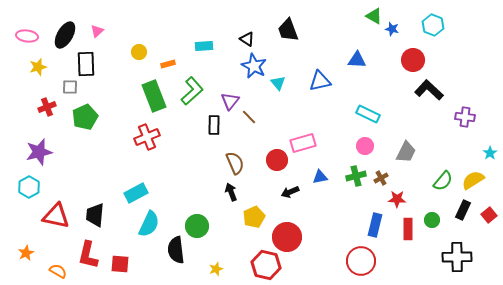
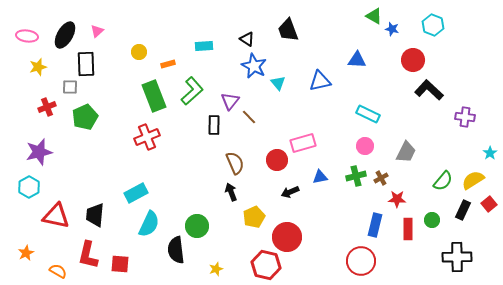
red square at (489, 215): moved 11 px up
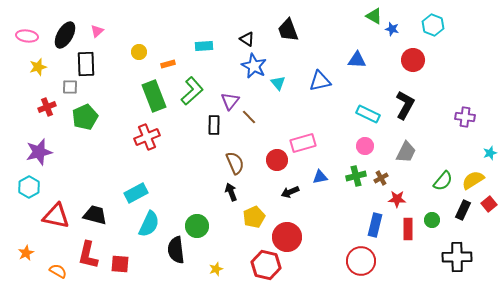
black L-shape at (429, 90): moved 24 px left, 15 px down; rotated 76 degrees clockwise
cyan star at (490, 153): rotated 16 degrees clockwise
black trapezoid at (95, 215): rotated 100 degrees clockwise
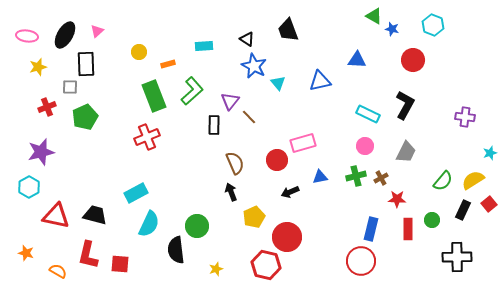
purple star at (39, 152): moved 2 px right
blue rectangle at (375, 225): moved 4 px left, 4 px down
orange star at (26, 253): rotated 28 degrees counterclockwise
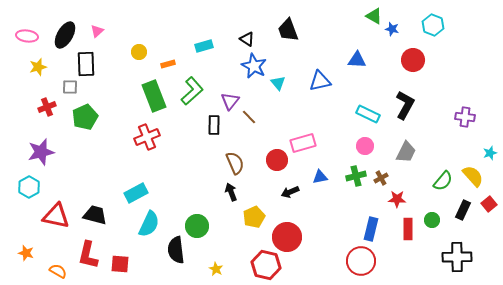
cyan rectangle at (204, 46): rotated 12 degrees counterclockwise
yellow semicircle at (473, 180): moved 4 px up; rotated 80 degrees clockwise
yellow star at (216, 269): rotated 24 degrees counterclockwise
